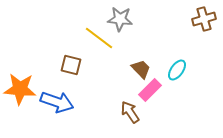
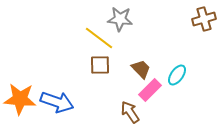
brown square: moved 29 px right; rotated 15 degrees counterclockwise
cyan ellipse: moved 5 px down
orange star: moved 10 px down
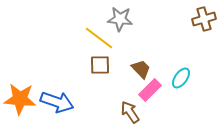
cyan ellipse: moved 4 px right, 3 px down
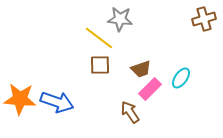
brown trapezoid: rotated 115 degrees clockwise
pink rectangle: moved 1 px up
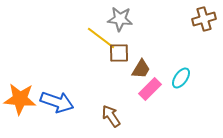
yellow line: moved 2 px right
brown square: moved 19 px right, 12 px up
brown trapezoid: rotated 40 degrees counterclockwise
brown arrow: moved 19 px left, 4 px down
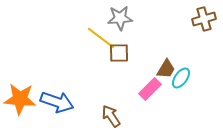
gray star: moved 1 px up; rotated 10 degrees counterclockwise
brown trapezoid: moved 25 px right
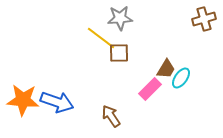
orange star: moved 3 px right, 1 px down
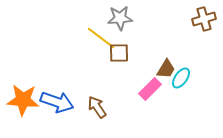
brown arrow: moved 14 px left, 9 px up
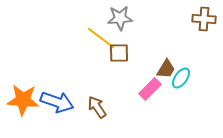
brown cross: rotated 20 degrees clockwise
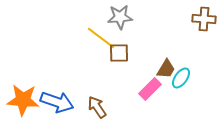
gray star: moved 1 px up
